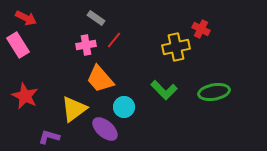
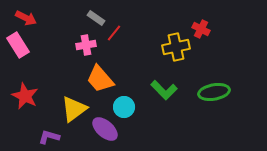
red line: moved 7 px up
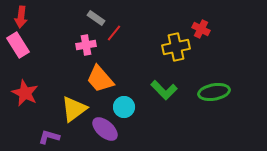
red arrow: moved 5 px left, 1 px up; rotated 70 degrees clockwise
red star: moved 3 px up
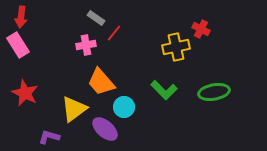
orange trapezoid: moved 1 px right, 3 px down
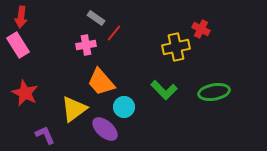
purple L-shape: moved 4 px left, 2 px up; rotated 50 degrees clockwise
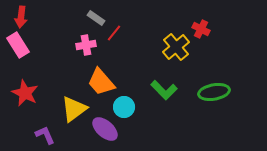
yellow cross: rotated 28 degrees counterclockwise
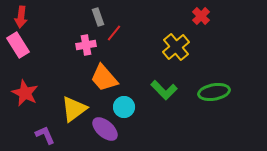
gray rectangle: moved 2 px right, 1 px up; rotated 36 degrees clockwise
red cross: moved 13 px up; rotated 18 degrees clockwise
orange trapezoid: moved 3 px right, 4 px up
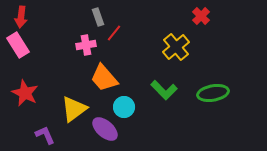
green ellipse: moved 1 px left, 1 px down
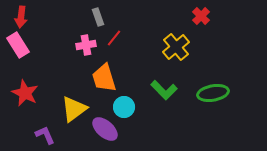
red line: moved 5 px down
orange trapezoid: rotated 24 degrees clockwise
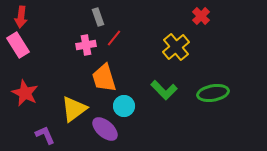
cyan circle: moved 1 px up
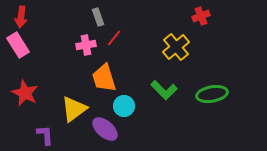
red cross: rotated 24 degrees clockwise
green ellipse: moved 1 px left, 1 px down
purple L-shape: rotated 20 degrees clockwise
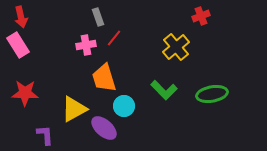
red arrow: rotated 20 degrees counterclockwise
red star: rotated 24 degrees counterclockwise
yellow triangle: rotated 8 degrees clockwise
purple ellipse: moved 1 px left, 1 px up
